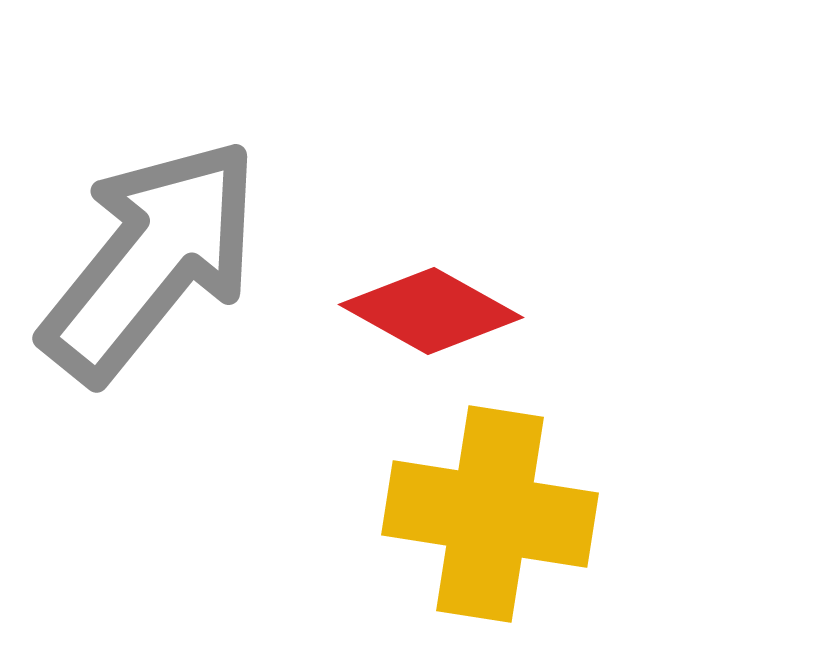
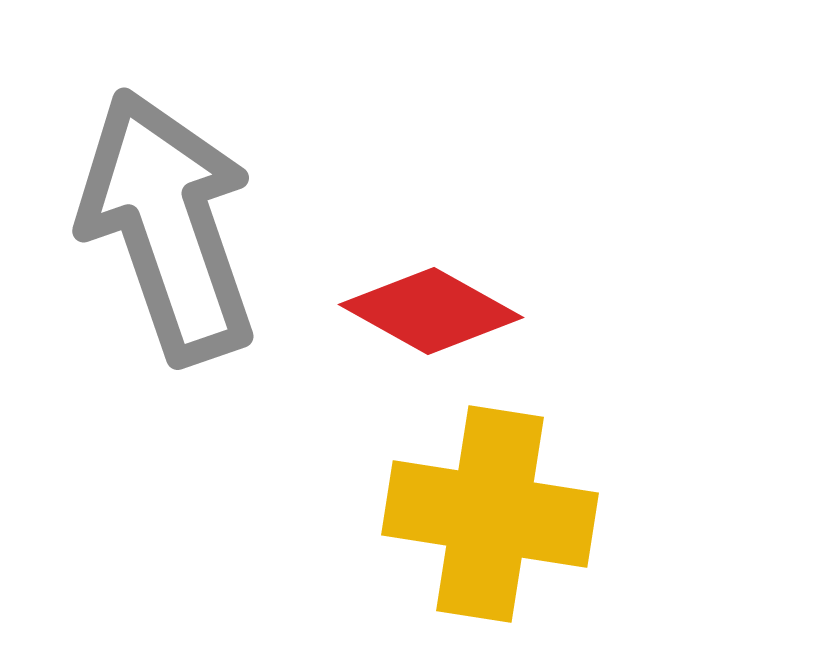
gray arrow: moved 17 px right, 34 px up; rotated 58 degrees counterclockwise
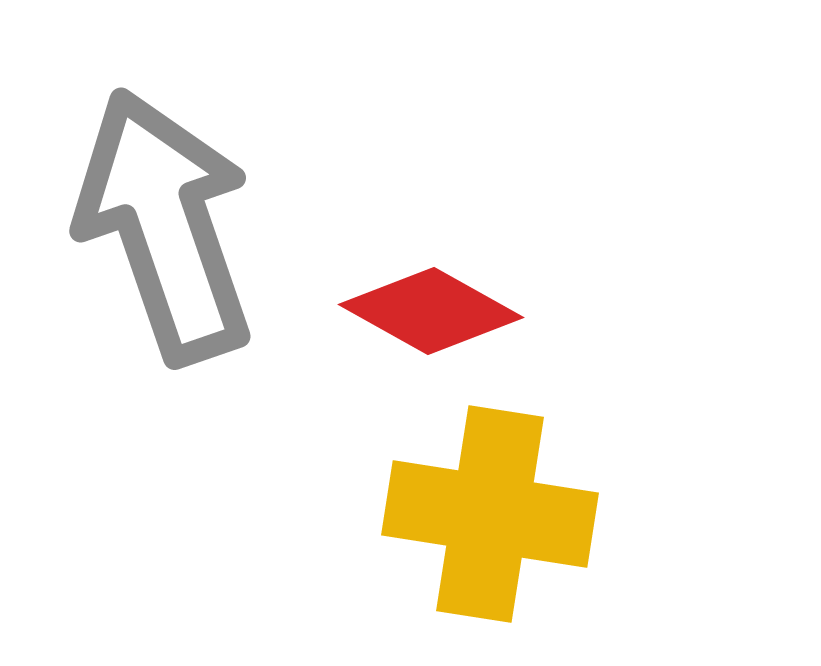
gray arrow: moved 3 px left
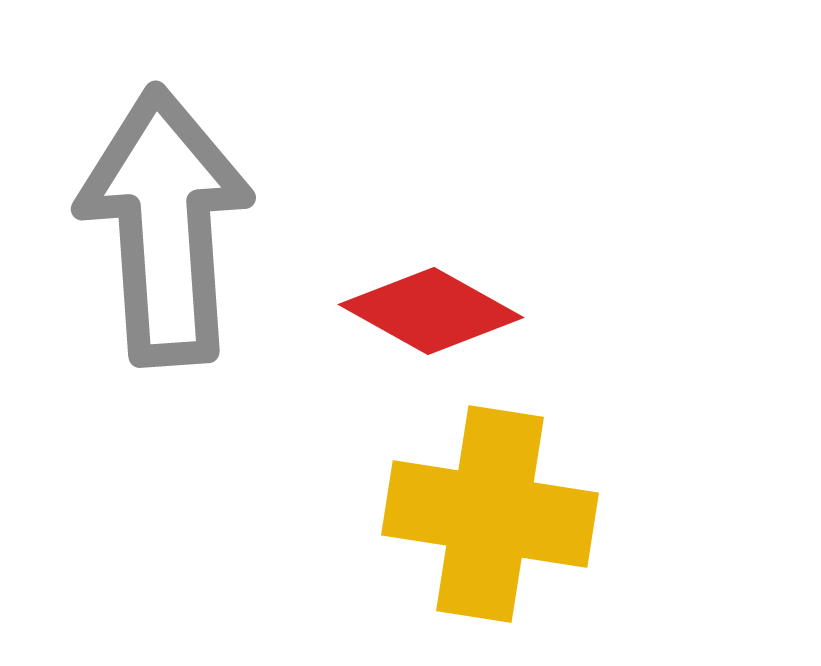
gray arrow: rotated 15 degrees clockwise
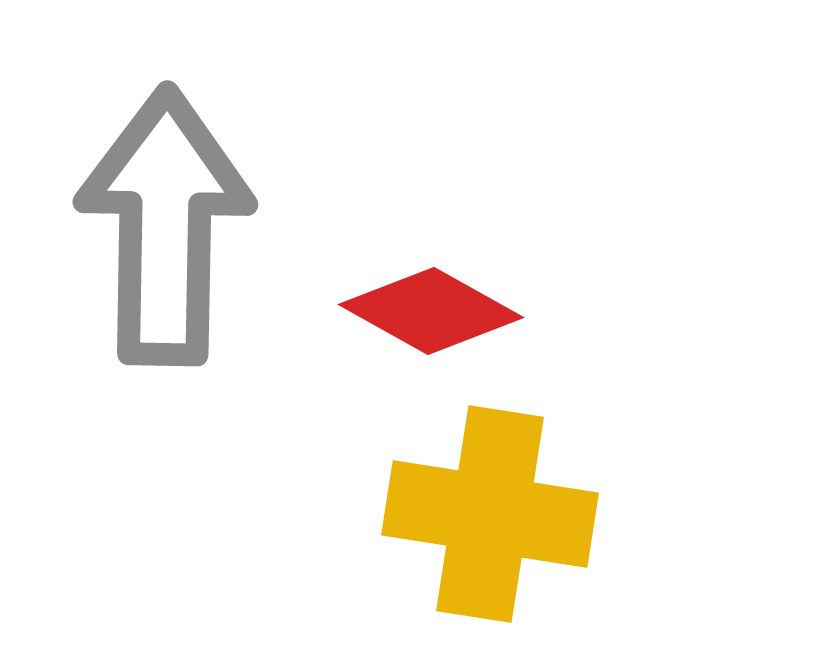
gray arrow: rotated 5 degrees clockwise
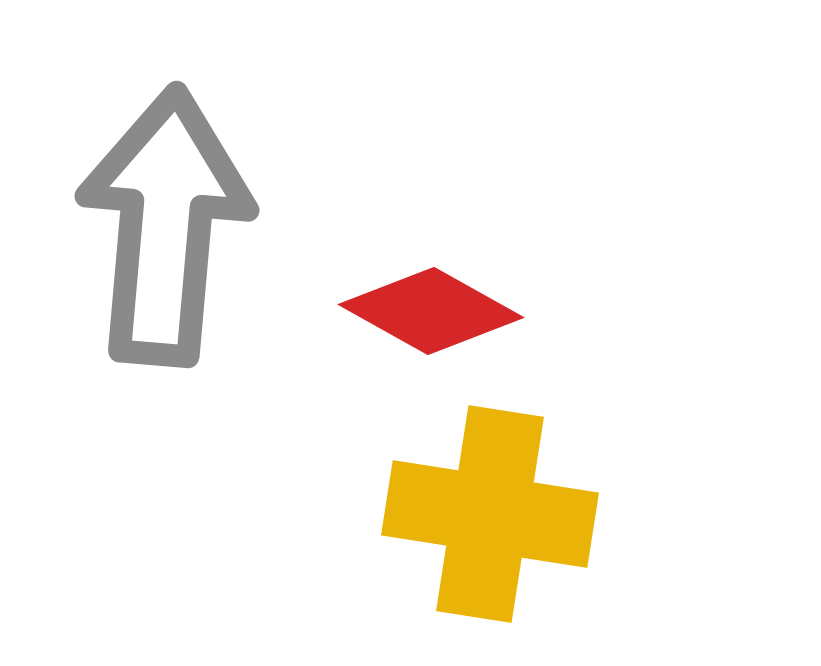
gray arrow: rotated 4 degrees clockwise
